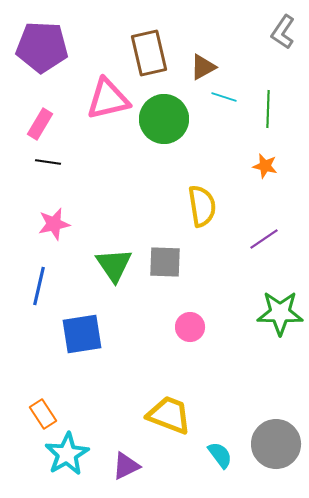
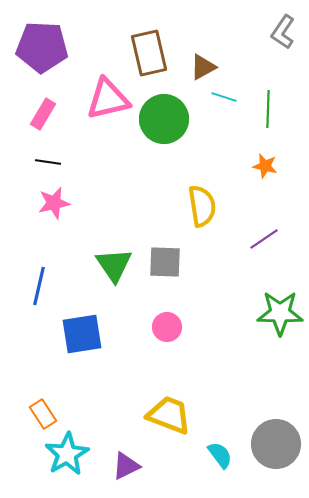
pink rectangle: moved 3 px right, 10 px up
pink star: moved 21 px up
pink circle: moved 23 px left
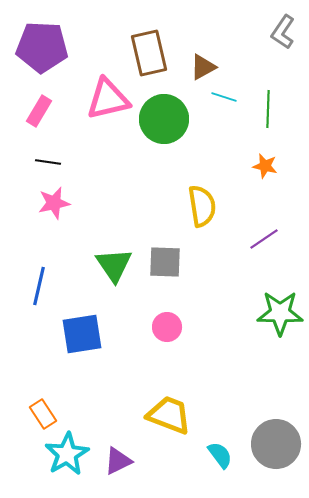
pink rectangle: moved 4 px left, 3 px up
purple triangle: moved 8 px left, 5 px up
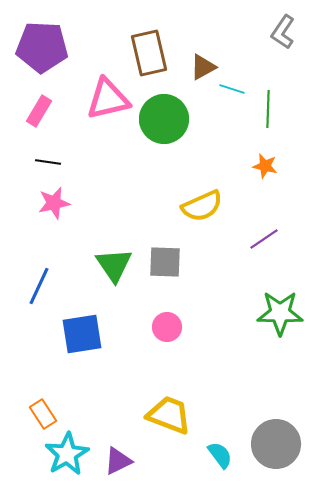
cyan line: moved 8 px right, 8 px up
yellow semicircle: rotated 75 degrees clockwise
blue line: rotated 12 degrees clockwise
